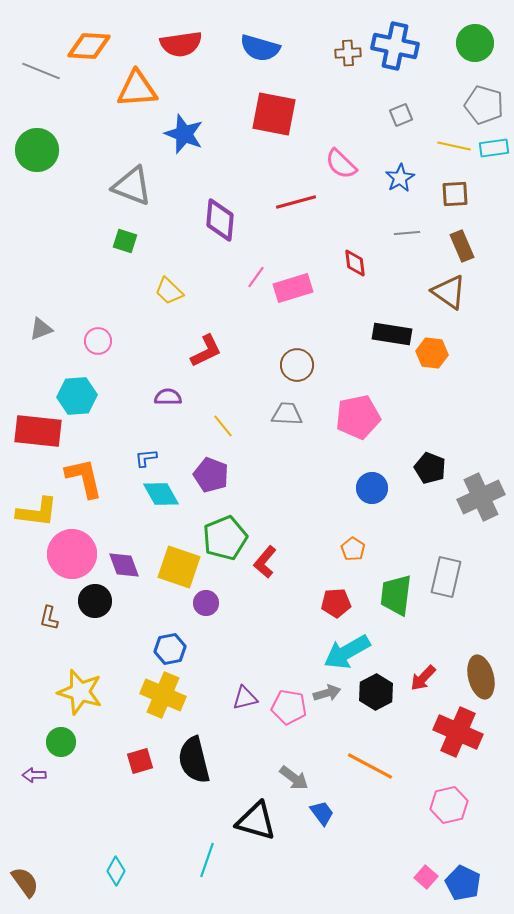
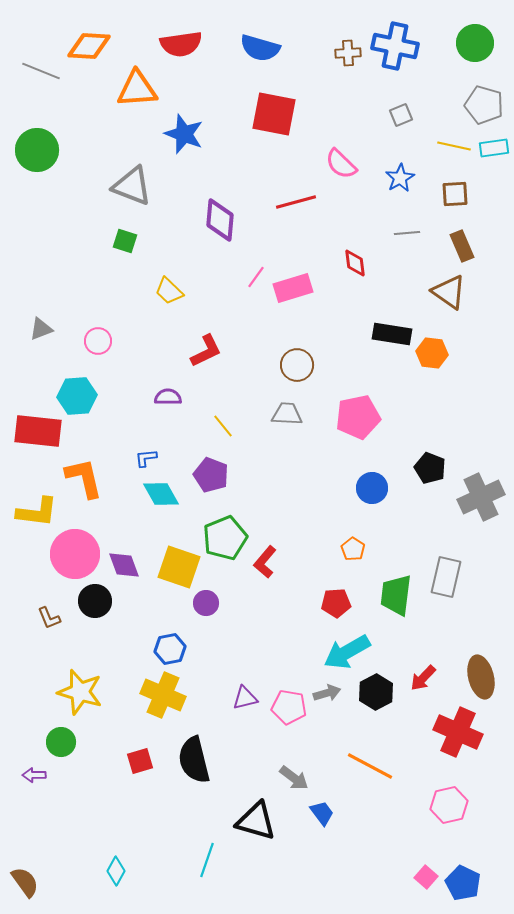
pink circle at (72, 554): moved 3 px right
brown L-shape at (49, 618): rotated 35 degrees counterclockwise
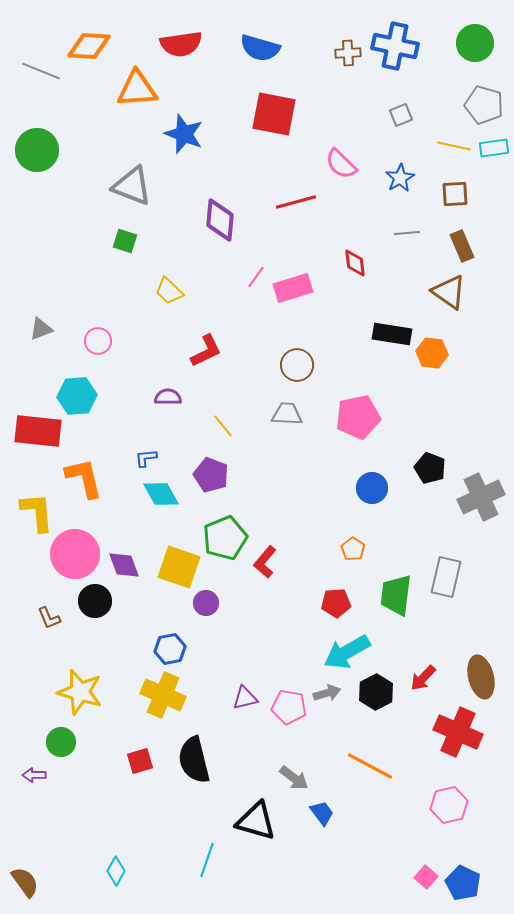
yellow L-shape at (37, 512): rotated 102 degrees counterclockwise
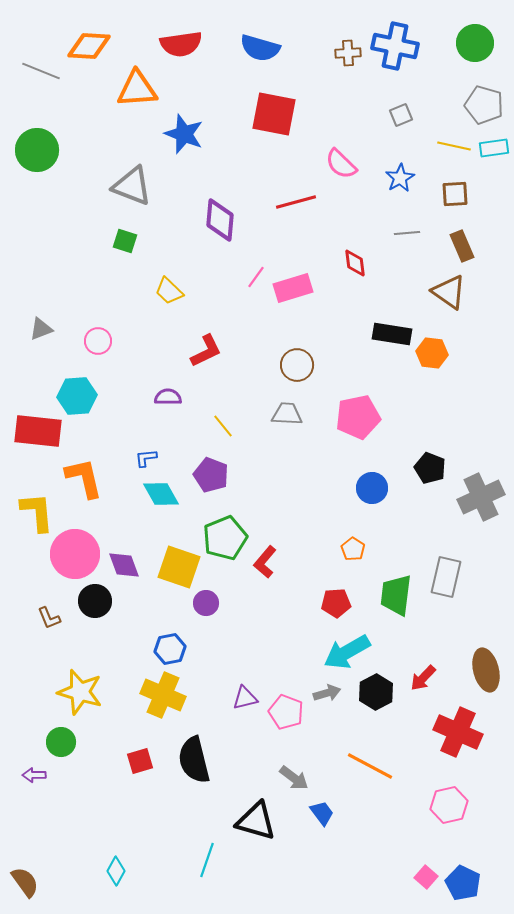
brown ellipse at (481, 677): moved 5 px right, 7 px up
pink pentagon at (289, 707): moved 3 px left, 5 px down; rotated 12 degrees clockwise
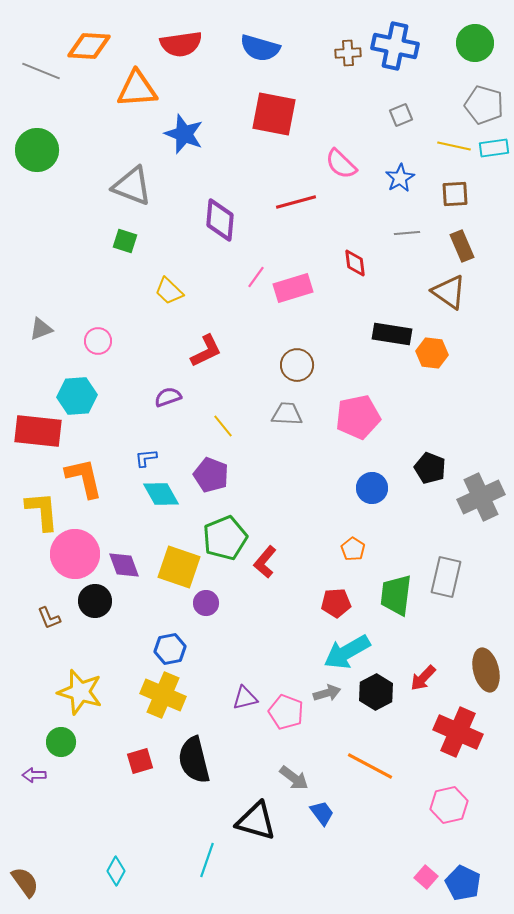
purple semicircle at (168, 397): rotated 20 degrees counterclockwise
yellow L-shape at (37, 512): moved 5 px right, 1 px up
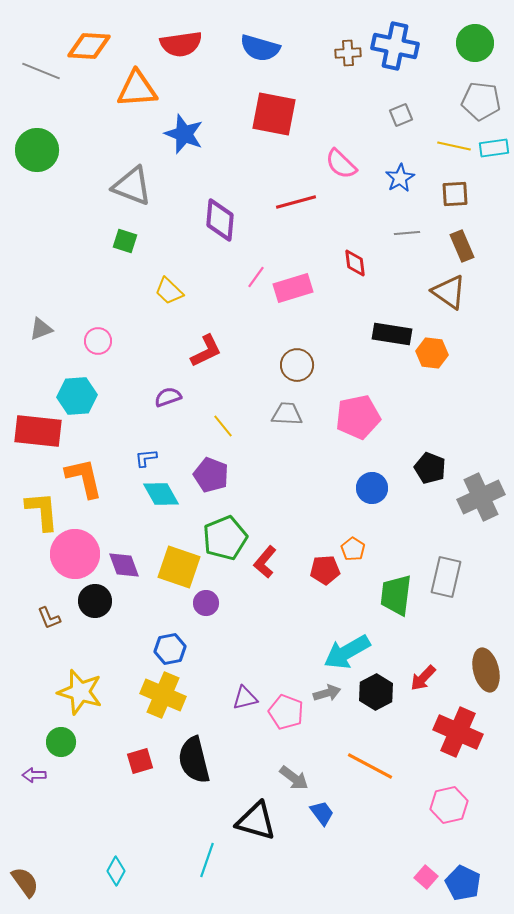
gray pentagon at (484, 105): moved 3 px left, 4 px up; rotated 9 degrees counterclockwise
red pentagon at (336, 603): moved 11 px left, 33 px up
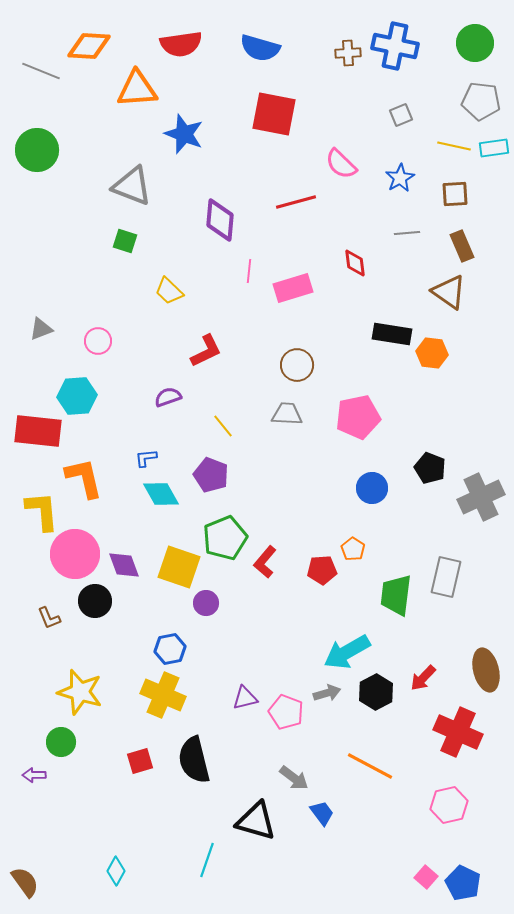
pink line at (256, 277): moved 7 px left, 6 px up; rotated 30 degrees counterclockwise
red pentagon at (325, 570): moved 3 px left
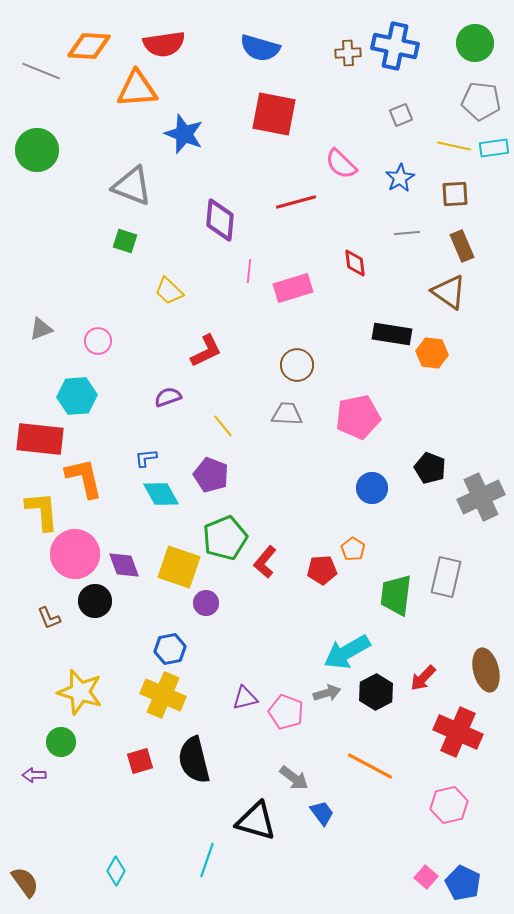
red semicircle at (181, 44): moved 17 px left
red rectangle at (38, 431): moved 2 px right, 8 px down
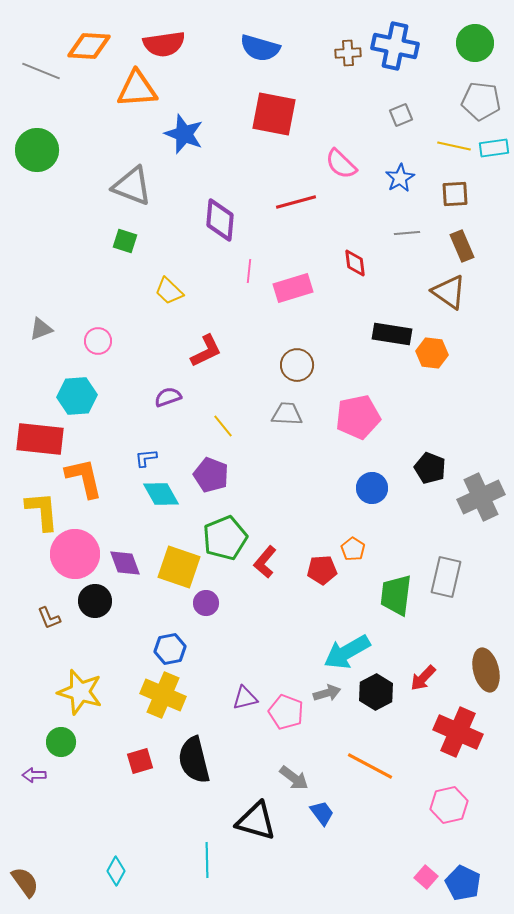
purple diamond at (124, 565): moved 1 px right, 2 px up
cyan line at (207, 860): rotated 20 degrees counterclockwise
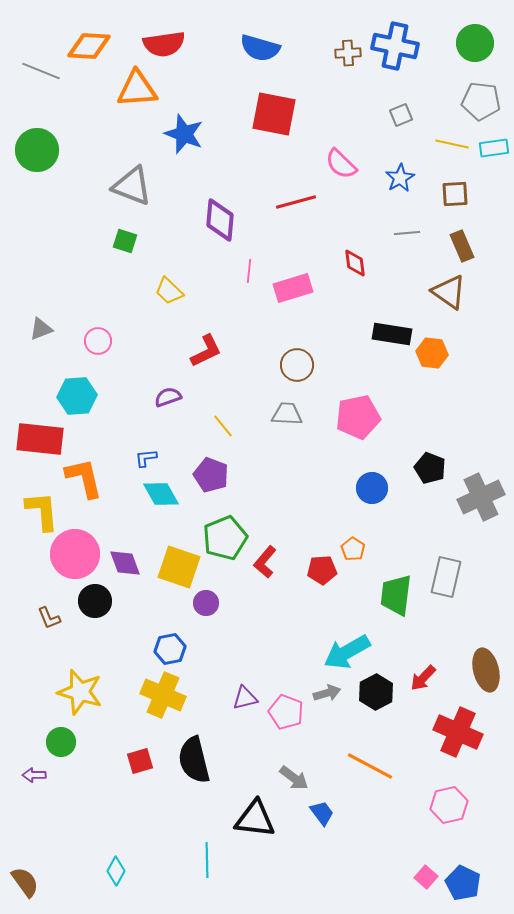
yellow line at (454, 146): moved 2 px left, 2 px up
black triangle at (256, 821): moved 1 px left, 2 px up; rotated 9 degrees counterclockwise
